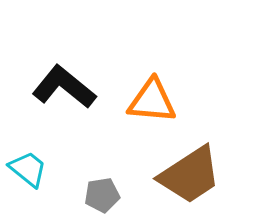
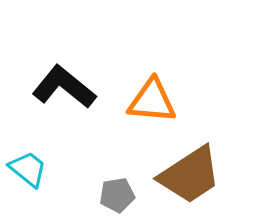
gray pentagon: moved 15 px right
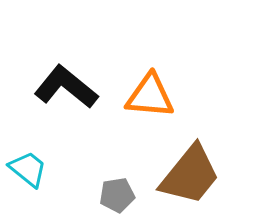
black L-shape: moved 2 px right
orange triangle: moved 2 px left, 5 px up
brown trapezoid: rotated 18 degrees counterclockwise
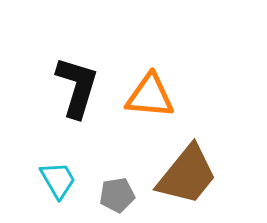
black L-shape: moved 11 px right; rotated 68 degrees clockwise
cyan trapezoid: moved 30 px right, 11 px down; rotated 21 degrees clockwise
brown trapezoid: moved 3 px left
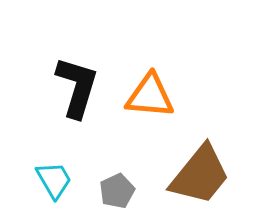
brown trapezoid: moved 13 px right
cyan trapezoid: moved 4 px left
gray pentagon: moved 4 px up; rotated 16 degrees counterclockwise
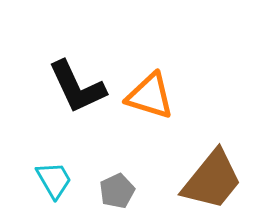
black L-shape: rotated 138 degrees clockwise
orange triangle: rotated 12 degrees clockwise
brown trapezoid: moved 12 px right, 5 px down
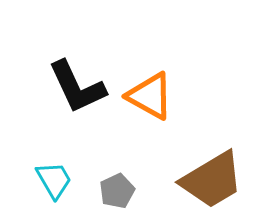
orange triangle: rotated 12 degrees clockwise
brown trapezoid: rotated 20 degrees clockwise
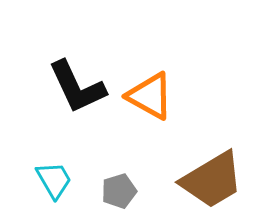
gray pentagon: moved 2 px right; rotated 8 degrees clockwise
